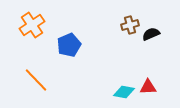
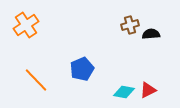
orange cross: moved 6 px left
black semicircle: rotated 18 degrees clockwise
blue pentagon: moved 13 px right, 24 px down
red triangle: moved 3 px down; rotated 24 degrees counterclockwise
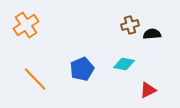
black semicircle: moved 1 px right
orange line: moved 1 px left, 1 px up
cyan diamond: moved 28 px up
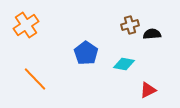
blue pentagon: moved 4 px right, 16 px up; rotated 15 degrees counterclockwise
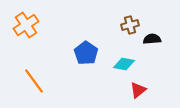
black semicircle: moved 5 px down
orange line: moved 1 px left, 2 px down; rotated 8 degrees clockwise
red triangle: moved 10 px left; rotated 12 degrees counterclockwise
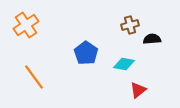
orange line: moved 4 px up
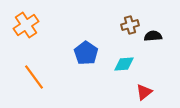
black semicircle: moved 1 px right, 3 px up
cyan diamond: rotated 15 degrees counterclockwise
red triangle: moved 6 px right, 2 px down
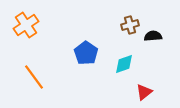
cyan diamond: rotated 15 degrees counterclockwise
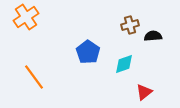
orange cross: moved 8 px up
blue pentagon: moved 2 px right, 1 px up
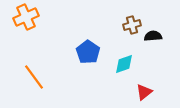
orange cross: rotated 10 degrees clockwise
brown cross: moved 2 px right
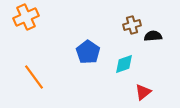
red triangle: moved 1 px left
